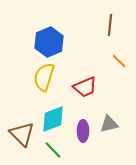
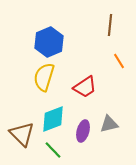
orange line: rotated 14 degrees clockwise
red trapezoid: rotated 10 degrees counterclockwise
purple ellipse: rotated 15 degrees clockwise
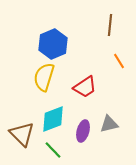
blue hexagon: moved 4 px right, 2 px down
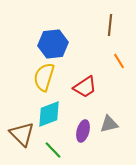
blue hexagon: rotated 16 degrees clockwise
cyan diamond: moved 4 px left, 5 px up
